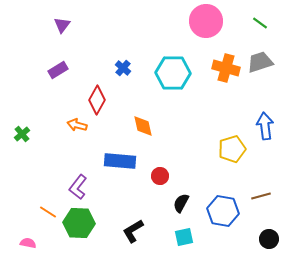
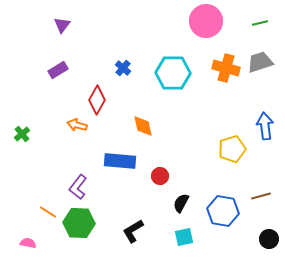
green line: rotated 49 degrees counterclockwise
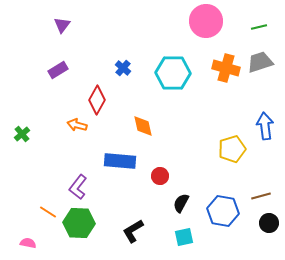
green line: moved 1 px left, 4 px down
black circle: moved 16 px up
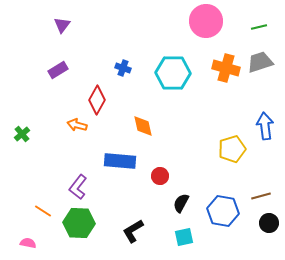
blue cross: rotated 21 degrees counterclockwise
orange line: moved 5 px left, 1 px up
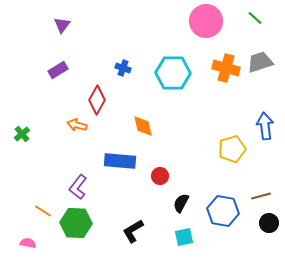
green line: moved 4 px left, 9 px up; rotated 56 degrees clockwise
green hexagon: moved 3 px left
